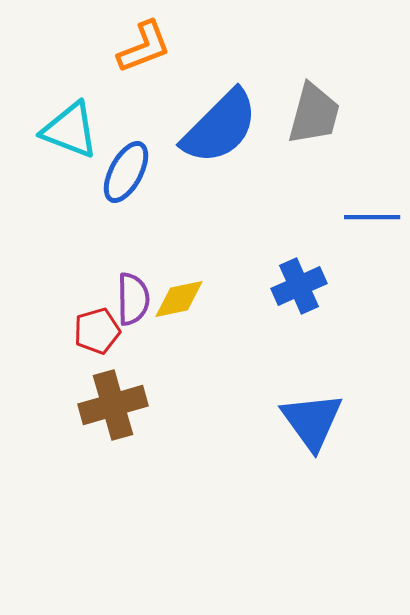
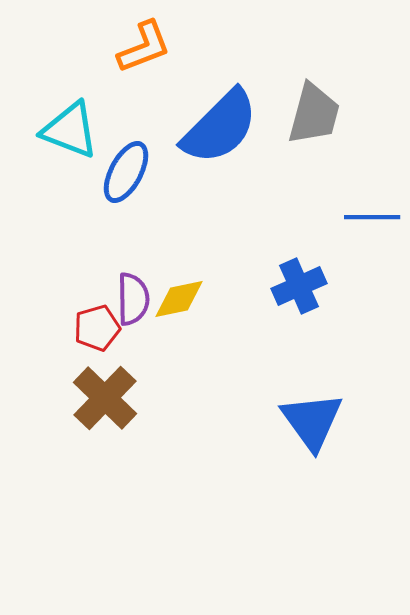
red pentagon: moved 3 px up
brown cross: moved 8 px left, 7 px up; rotated 30 degrees counterclockwise
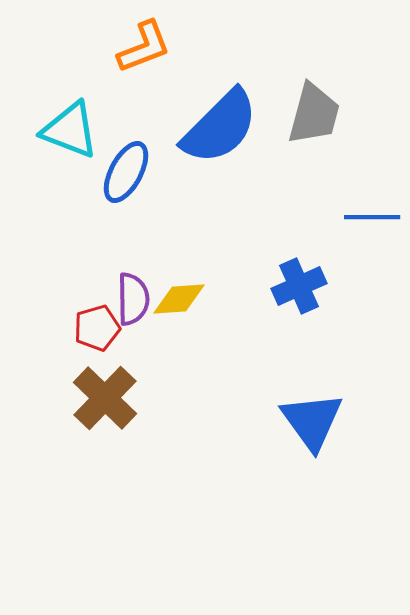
yellow diamond: rotated 8 degrees clockwise
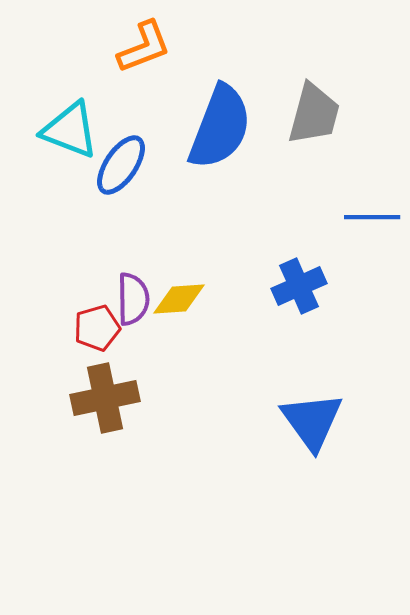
blue semicircle: rotated 24 degrees counterclockwise
blue ellipse: moved 5 px left, 7 px up; rotated 6 degrees clockwise
brown cross: rotated 34 degrees clockwise
